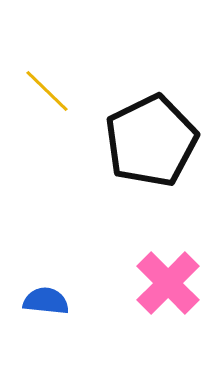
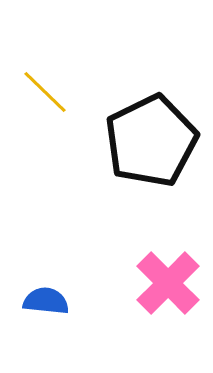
yellow line: moved 2 px left, 1 px down
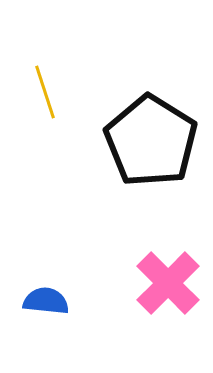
yellow line: rotated 28 degrees clockwise
black pentagon: rotated 14 degrees counterclockwise
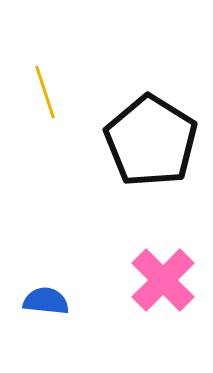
pink cross: moved 5 px left, 3 px up
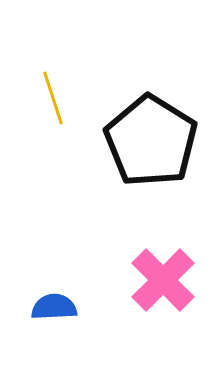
yellow line: moved 8 px right, 6 px down
blue semicircle: moved 8 px right, 6 px down; rotated 9 degrees counterclockwise
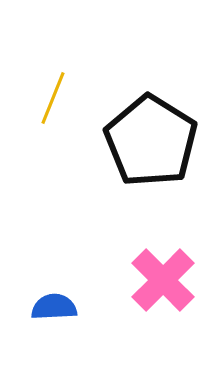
yellow line: rotated 40 degrees clockwise
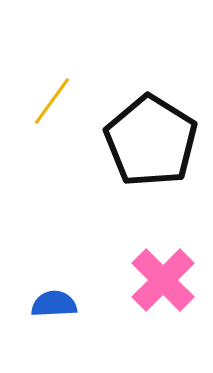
yellow line: moved 1 px left, 3 px down; rotated 14 degrees clockwise
blue semicircle: moved 3 px up
